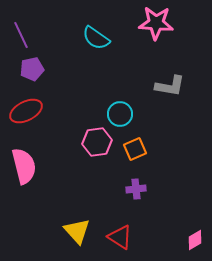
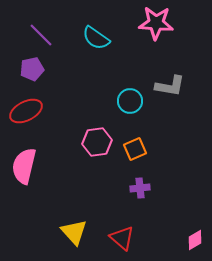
purple line: moved 20 px right; rotated 20 degrees counterclockwise
cyan circle: moved 10 px right, 13 px up
pink semicircle: rotated 153 degrees counterclockwise
purple cross: moved 4 px right, 1 px up
yellow triangle: moved 3 px left, 1 px down
red triangle: moved 2 px right, 1 px down; rotated 8 degrees clockwise
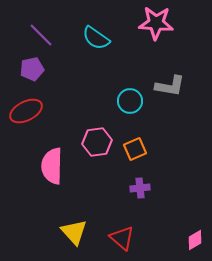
pink semicircle: moved 28 px right; rotated 12 degrees counterclockwise
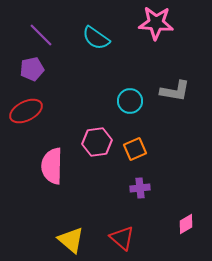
gray L-shape: moved 5 px right, 5 px down
yellow triangle: moved 3 px left, 8 px down; rotated 8 degrees counterclockwise
pink diamond: moved 9 px left, 16 px up
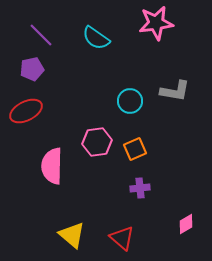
pink star: rotated 12 degrees counterclockwise
yellow triangle: moved 1 px right, 5 px up
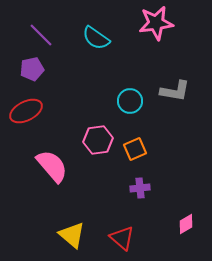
pink hexagon: moved 1 px right, 2 px up
pink semicircle: rotated 138 degrees clockwise
